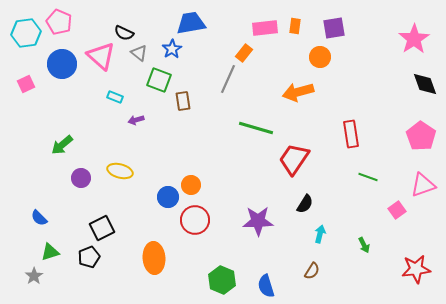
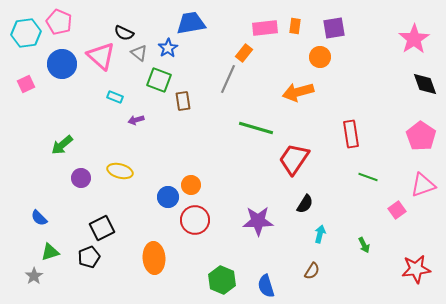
blue star at (172, 49): moved 4 px left, 1 px up
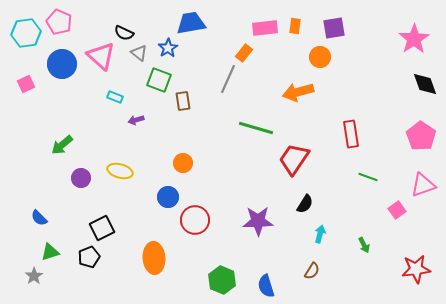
orange circle at (191, 185): moved 8 px left, 22 px up
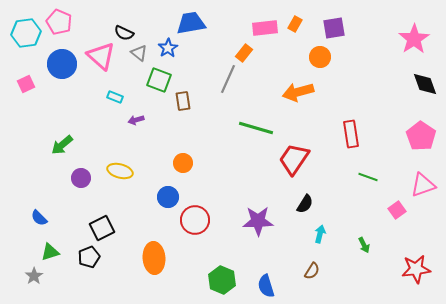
orange rectangle at (295, 26): moved 2 px up; rotated 21 degrees clockwise
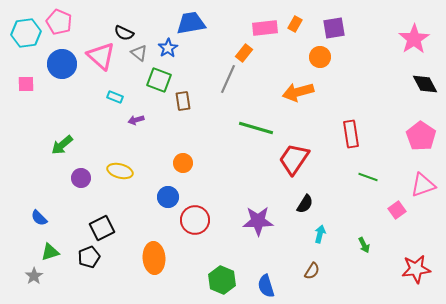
pink square at (26, 84): rotated 24 degrees clockwise
black diamond at (425, 84): rotated 8 degrees counterclockwise
